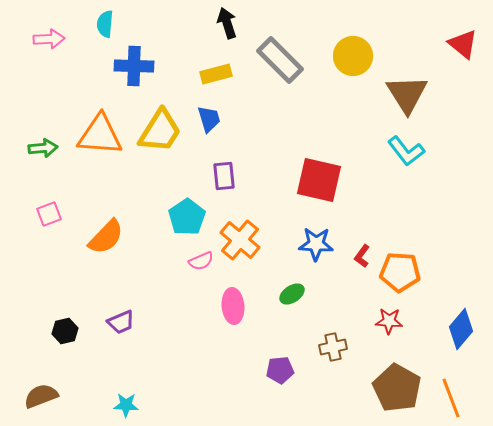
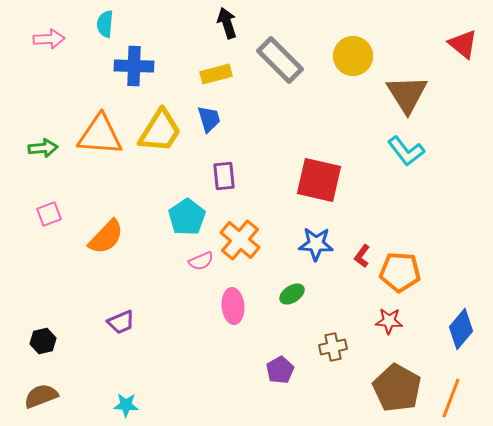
black hexagon: moved 22 px left, 10 px down
purple pentagon: rotated 24 degrees counterclockwise
orange line: rotated 42 degrees clockwise
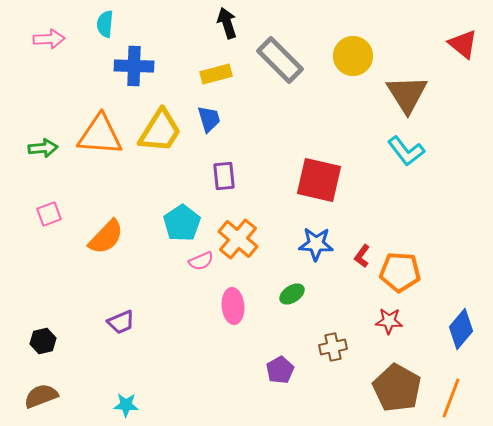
cyan pentagon: moved 5 px left, 6 px down
orange cross: moved 2 px left, 1 px up
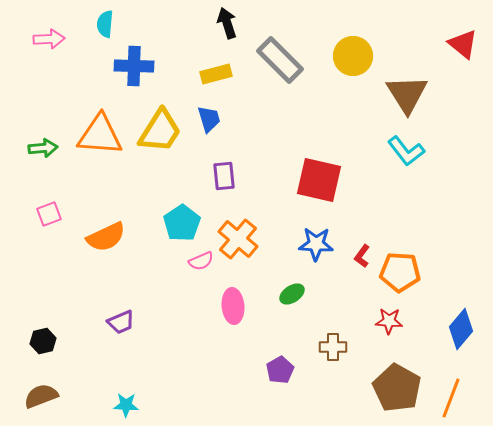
orange semicircle: rotated 21 degrees clockwise
brown cross: rotated 12 degrees clockwise
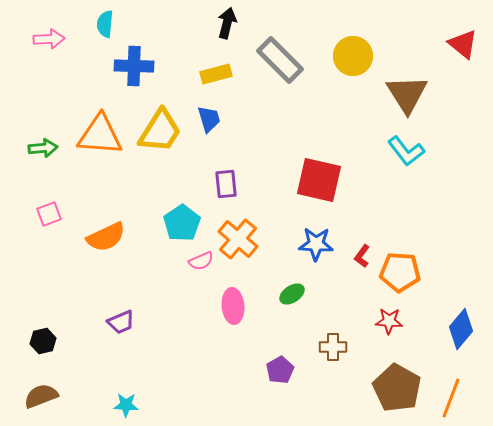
black arrow: rotated 32 degrees clockwise
purple rectangle: moved 2 px right, 8 px down
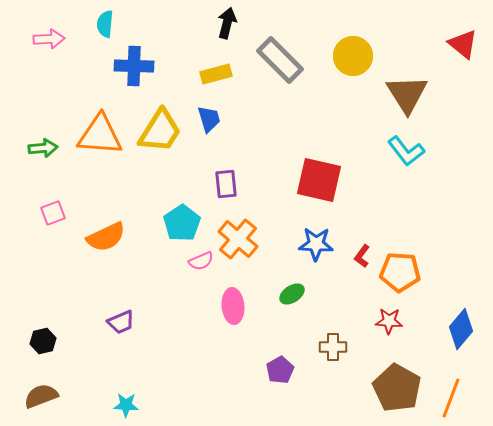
pink square: moved 4 px right, 1 px up
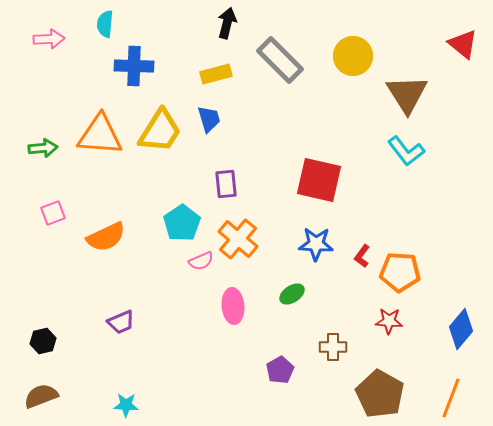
brown pentagon: moved 17 px left, 6 px down
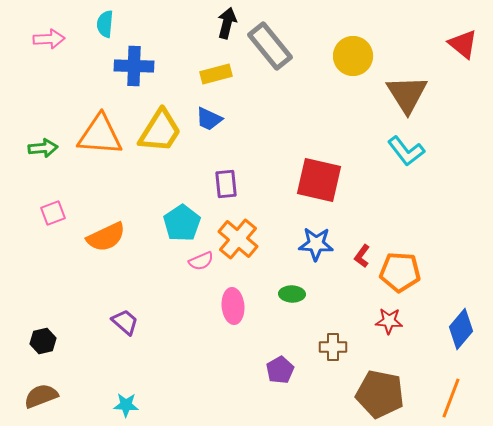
gray rectangle: moved 10 px left, 14 px up; rotated 6 degrees clockwise
blue trapezoid: rotated 132 degrees clockwise
green ellipse: rotated 35 degrees clockwise
purple trapezoid: moved 4 px right; rotated 116 degrees counterclockwise
brown pentagon: rotated 18 degrees counterclockwise
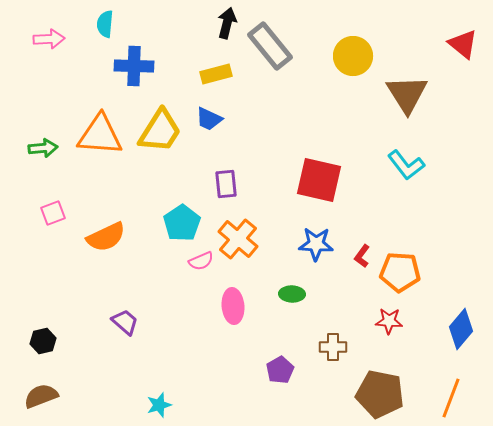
cyan L-shape: moved 14 px down
cyan star: moved 33 px right; rotated 20 degrees counterclockwise
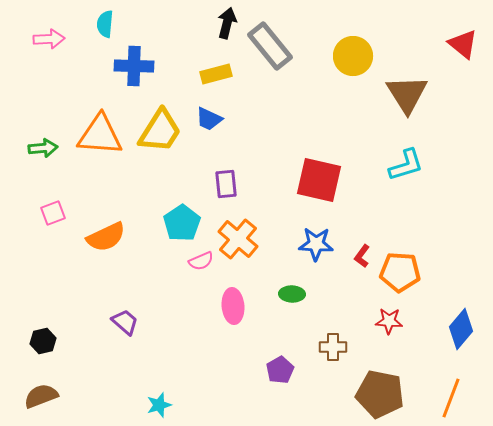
cyan L-shape: rotated 69 degrees counterclockwise
